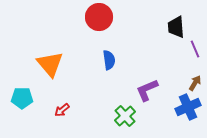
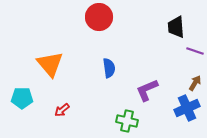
purple line: moved 2 px down; rotated 48 degrees counterclockwise
blue semicircle: moved 8 px down
blue cross: moved 1 px left, 1 px down
green cross: moved 2 px right, 5 px down; rotated 35 degrees counterclockwise
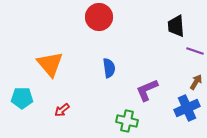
black trapezoid: moved 1 px up
brown arrow: moved 1 px right, 1 px up
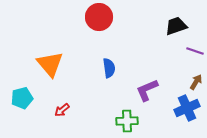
black trapezoid: rotated 75 degrees clockwise
cyan pentagon: rotated 15 degrees counterclockwise
green cross: rotated 15 degrees counterclockwise
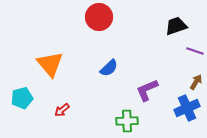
blue semicircle: rotated 54 degrees clockwise
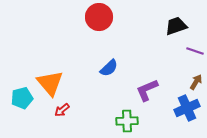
orange triangle: moved 19 px down
